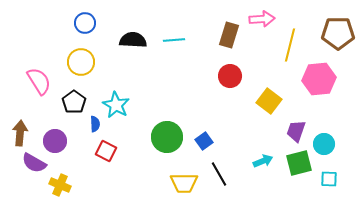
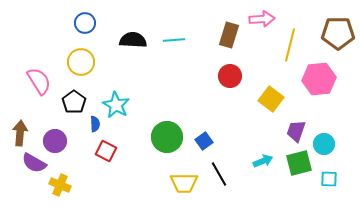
yellow square: moved 2 px right, 2 px up
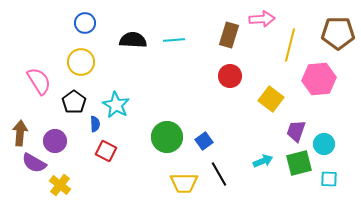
yellow cross: rotated 15 degrees clockwise
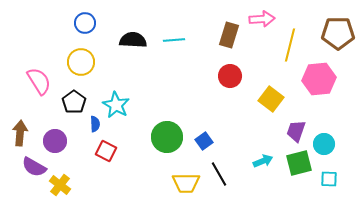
purple semicircle: moved 4 px down
yellow trapezoid: moved 2 px right
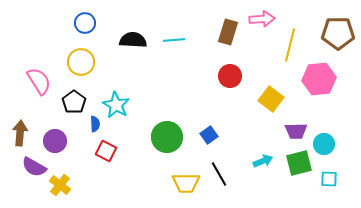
brown rectangle: moved 1 px left, 3 px up
purple trapezoid: rotated 110 degrees counterclockwise
blue square: moved 5 px right, 6 px up
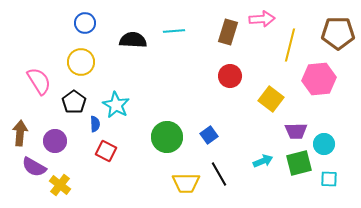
cyan line: moved 9 px up
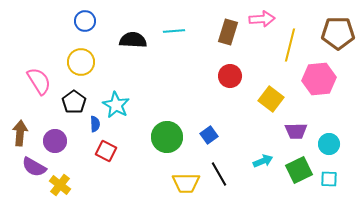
blue circle: moved 2 px up
cyan circle: moved 5 px right
green square: moved 7 px down; rotated 12 degrees counterclockwise
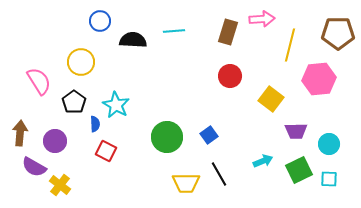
blue circle: moved 15 px right
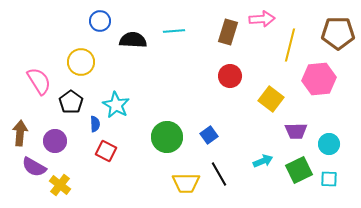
black pentagon: moved 3 px left
